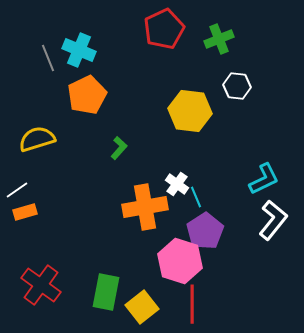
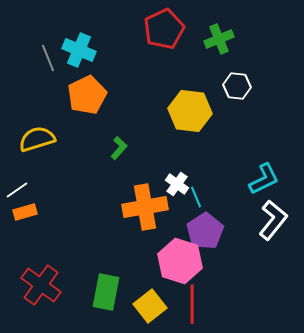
yellow square: moved 8 px right, 1 px up
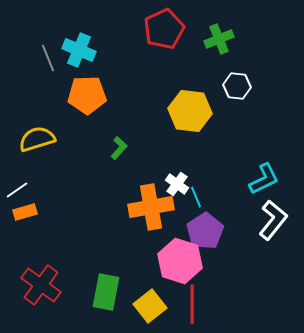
orange pentagon: rotated 24 degrees clockwise
orange cross: moved 6 px right
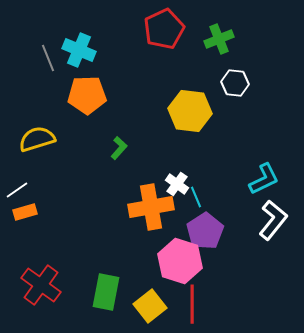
white hexagon: moved 2 px left, 3 px up
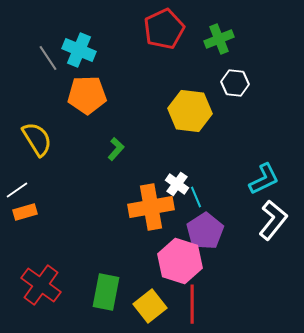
gray line: rotated 12 degrees counterclockwise
yellow semicircle: rotated 75 degrees clockwise
green L-shape: moved 3 px left, 1 px down
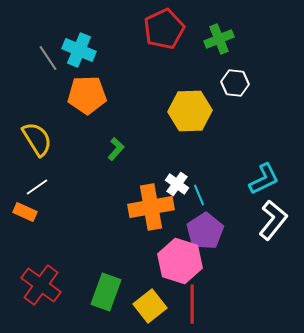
yellow hexagon: rotated 9 degrees counterclockwise
white line: moved 20 px right, 3 px up
cyan line: moved 3 px right, 2 px up
orange rectangle: rotated 40 degrees clockwise
green rectangle: rotated 9 degrees clockwise
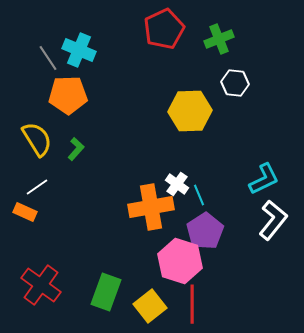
orange pentagon: moved 19 px left
green L-shape: moved 40 px left
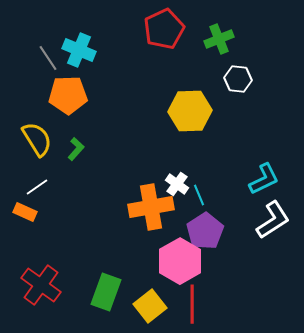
white hexagon: moved 3 px right, 4 px up
white L-shape: rotated 18 degrees clockwise
pink hexagon: rotated 12 degrees clockwise
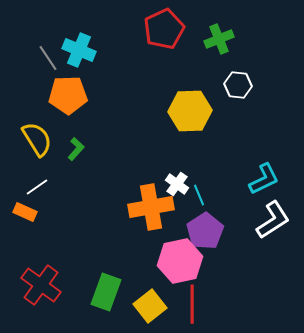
white hexagon: moved 6 px down
pink hexagon: rotated 18 degrees clockwise
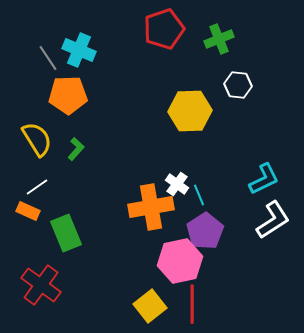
red pentagon: rotated 6 degrees clockwise
orange rectangle: moved 3 px right, 1 px up
green rectangle: moved 40 px left, 59 px up; rotated 42 degrees counterclockwise
